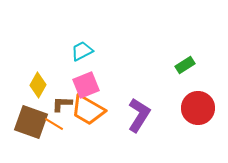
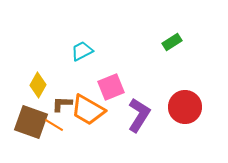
green rectangle: moved 13 px left, 23 px up
pink square: moved 25 px right, 2 px down
red circle: moved 13 px left, 1 px up
orange line: moved 1 px down
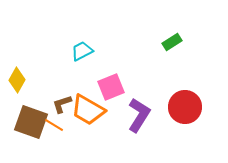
yellow diamond: moved 21 px left, 5 px up
brown L-shape: rotated 20 degrees counterclockwise
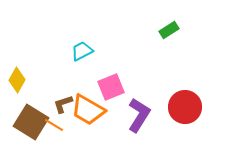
green rectangle: moved 3 px left, 12 px up
brown L-shape: moved 1 px right
brown square: rotated 12 degrees clockwise
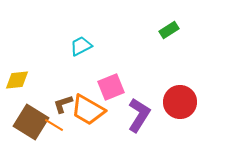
cyan trapezoid: moved 1 px left, 5 px up
yellow diamond: rotated 55 degrees clockwise
red circle: moved 5 px left, 5 px up
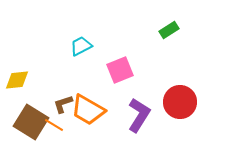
pink square: moved 9 px right, 17 px up
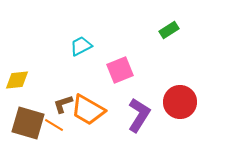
brown square: moved 3 px left, 1 px down; rotated 16 degrees counterclockwise
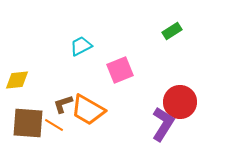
green rectangle: moved 3 px right, 1 px down
purple L-shape: moved 24 px right, 9 px down
brown square: rotated 12 degrees counterclockwise
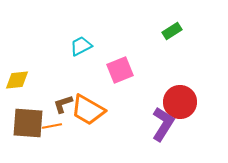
orange line: moved 2 px left, 1 px down; rotated 42 degrees counterclockwise
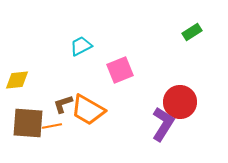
green rectangle: moved 20 px right, 1 px down
